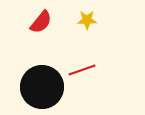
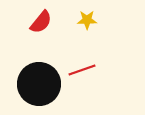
black circle: moved 3 px left, 3 px up
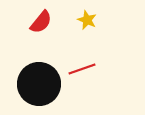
yellow star: rotated 24 degrees clockwise
red line: moved 1 px up
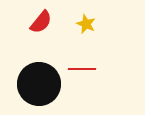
yellow star: moved 1 px left, 4 px down
red line: rotated 20 degrees clockwise
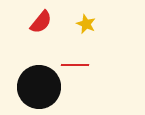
red line: moved 7 px left, 4 px up
black circle: moved 3 px down
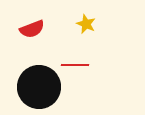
red semicircle: moved 9 px left, 7 px down; rotated 30 degrees clockwise
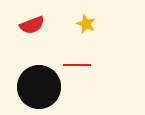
red semicircle: moved 4 px up
red line: moved 2 px right
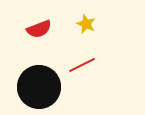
red semicircle: moved 7 px right, 4 px down
red line: moved 5 px right; rotated 28 degrees counterclockwise
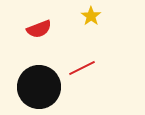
yellow star: moved 5 px right, 8 px up; rotated 12 degrees clockwise
red line: moved 3 px down
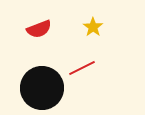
yellow star: moved 2 px right, 11 px down
black circle: moved 3 px right, 1 px down
